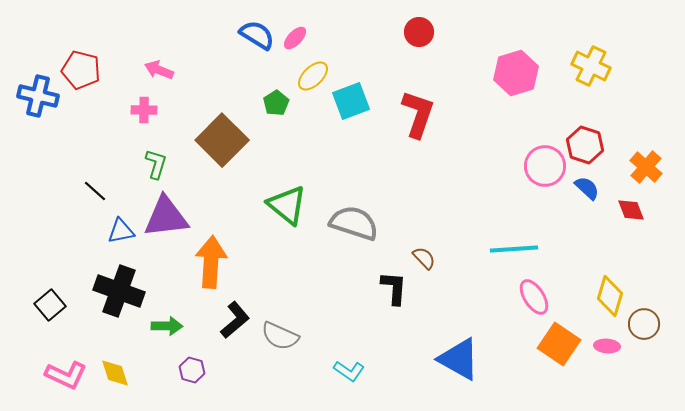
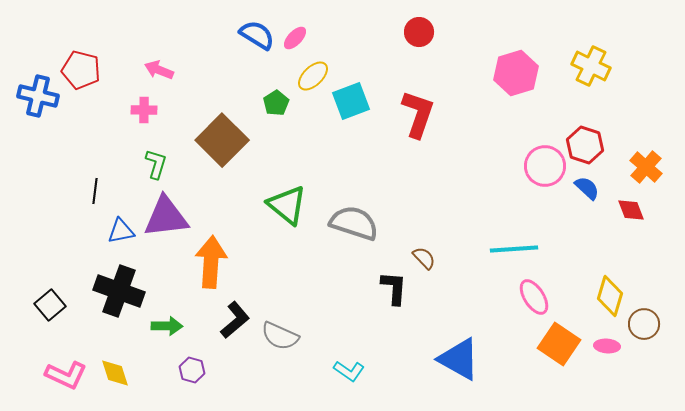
black line at (95, 191): rotated 55 degrees clockwise
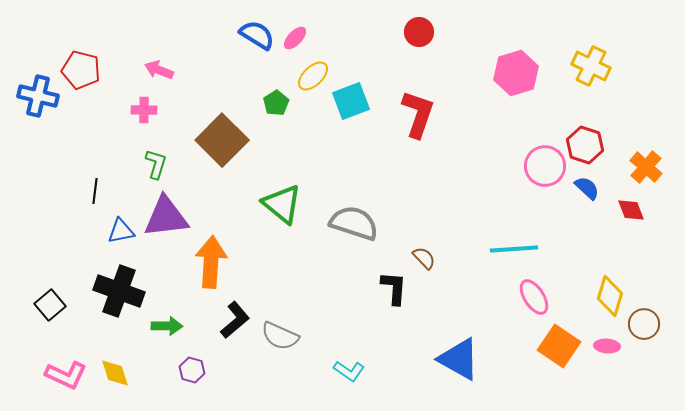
green triangle at (287, 205): moved 5 px left, 1 px up
orange square at (559, 344): moved 2 px down
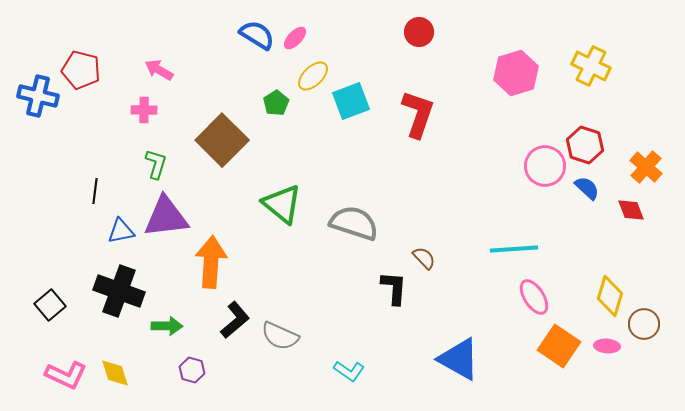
pink arrow at (159, 70): rotated 8 degrees clockwise
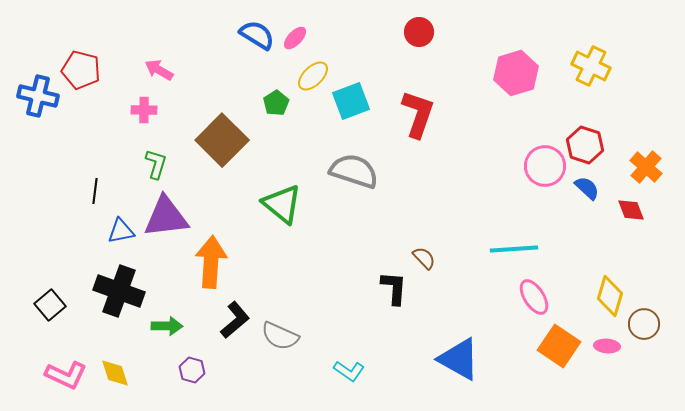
gray semicircle at (354, 223): moved 52 px up
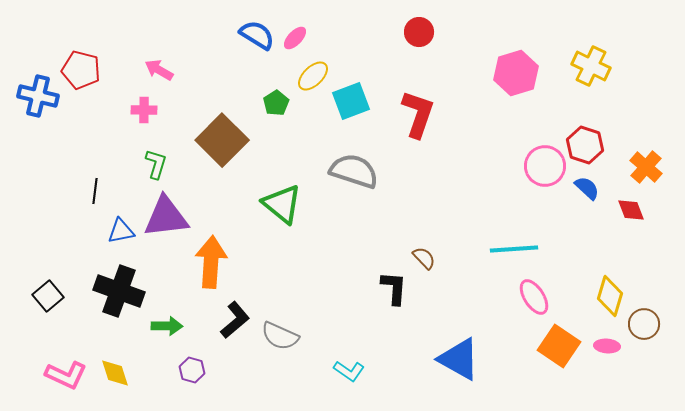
black square at (50, 305): moved 2 px left, 9 px up
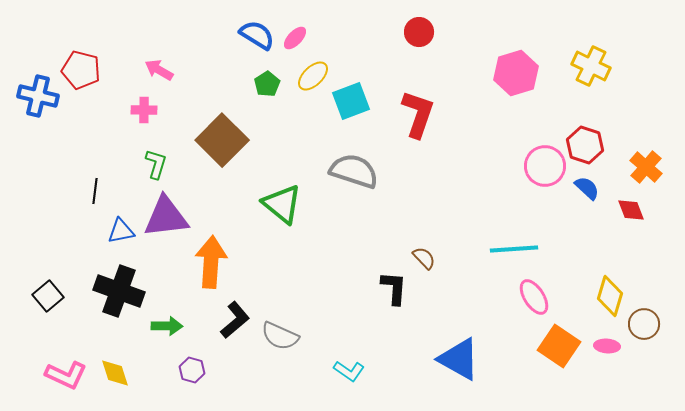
green pentagon at (276, 103): moved 9 px left, 19 px up
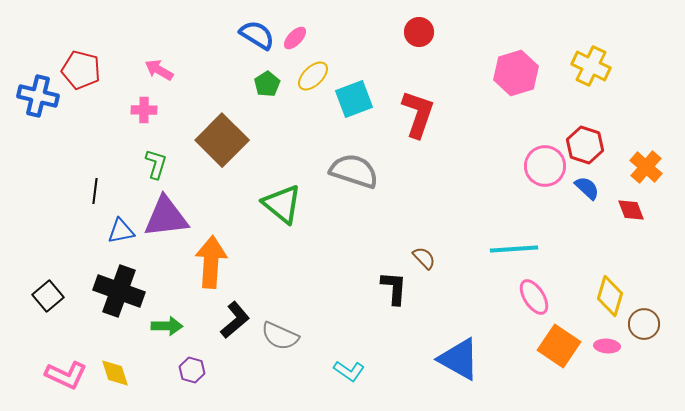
cyan square at (351, 101): moved 3 px right, 2 px up
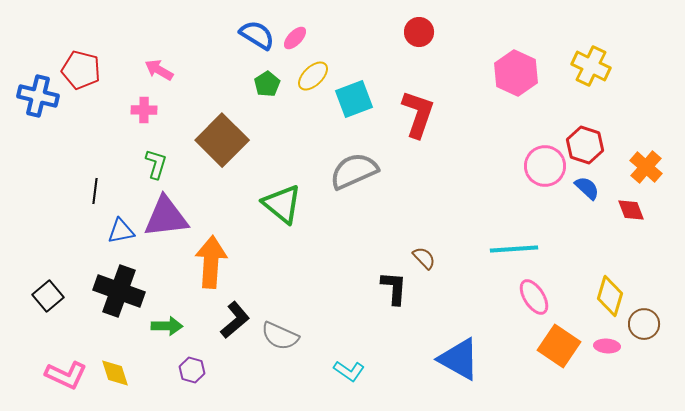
pink hexagon at (516, 73): rotated 18 degrees counterclockwise
gray semicircle at (354, 171): rotated 42 degrees counterclockwise
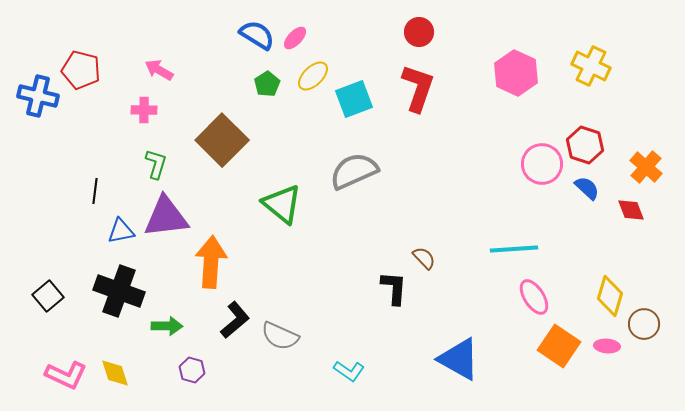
red L-shape at (418, 114): moved 26 px up
pink circle at (545, 166): moved 3 px left, 2 px up
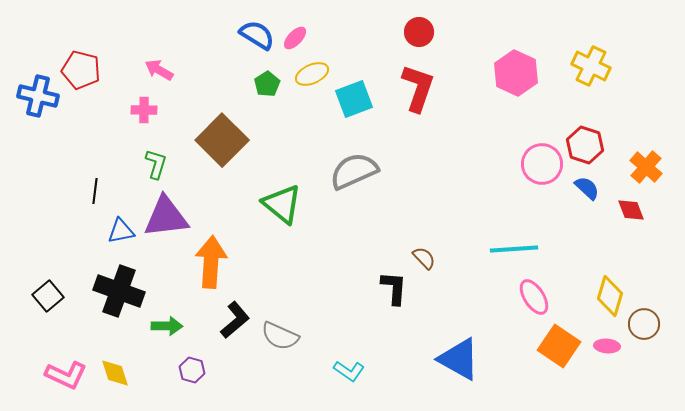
yellow ellipse at (313, 76): moved 1 px left, 2 px up; rotated 20 degrees clockwise
